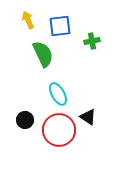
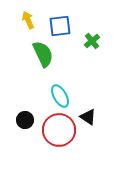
green cross: rotated 28 degrees counterclockwise
cyan ellipse: moved 2 px right, 2 px down
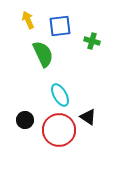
green cross: rotated 35 degrees counterclockwise
cyan ellipse: moved 1 px up
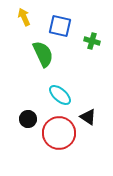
yellow arrow: moved 4 px left, 3 px up
blue square: rotated 20 degrees clockwise
cyan ellipse: rotated 20 degrees counterclockwise
black circle: moved 3 px right, 1 px up
red circle: moved 3 px down
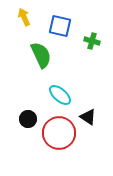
green semicircle: moved 2 px left, 1 px down
